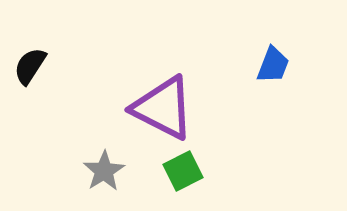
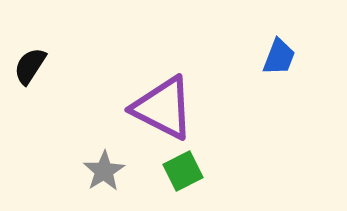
blue trapezoid: moved 6 px right, 8 px up
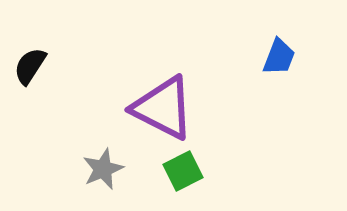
gray star: moved 1 px left, 2 px up; rotated 9 degrees clockwise
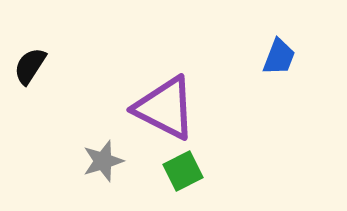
purple triangle: moved 2 px right
gray star: moved 8 px up; rotated 6 degrees clockwise
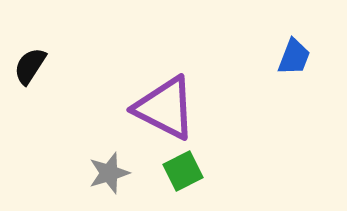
blue trapezoid: moved 15 px right
gray star: moved 6 px right, 12 px down
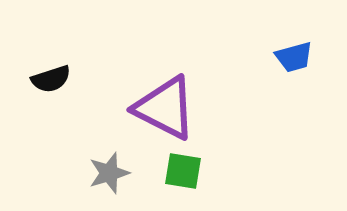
blue trapezoid: rotated 54 degrees clockwise
black semicircle: moved 21 px right, 13 px down; rotated 141 degrees counterclockwise
green square: rotated 36 degrees clockwise
